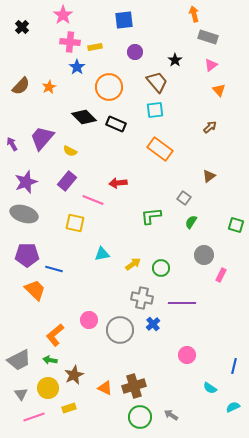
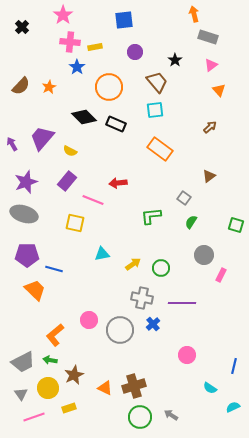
gray trapezoid at (19, 360): moved 4 px right, 2 px down
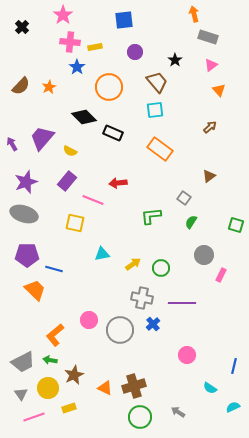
black rectangle at (116, 124): moved 3 px left, 9 px down
gray arrow at (171, 415): moved 7 px right, 3 px up
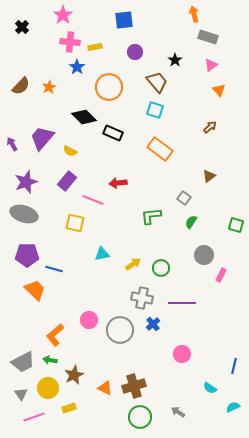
cyan square at (155, 110): rotated 24 degrees clockwise
pink circle at (187, 355): moved 5 px left, 1 px up
